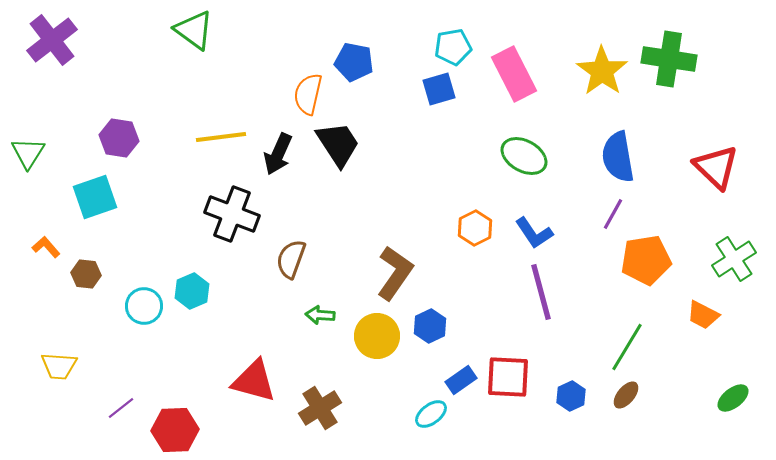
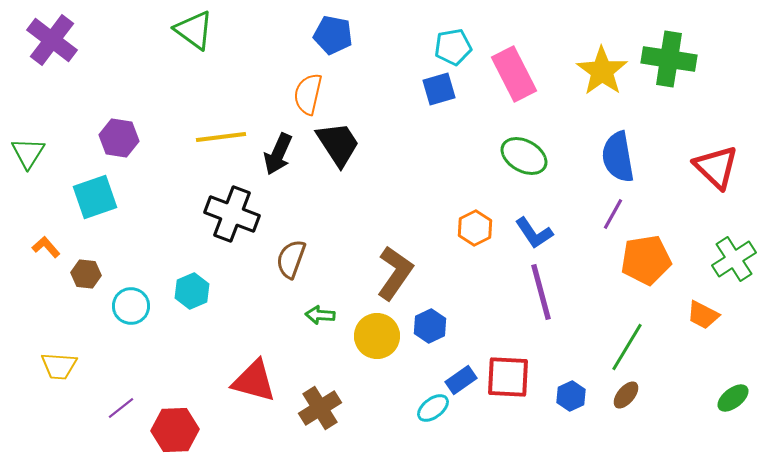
purple cross at (52, 40): rotated 15 degrees counterclockwise
blue pentagon at (354, 62): moved 21 px left, 27 px up
cyan circle at (144, 306): moved 13 px left
cyan ellipse at (431, 414): moved 2 px right, 6 px up
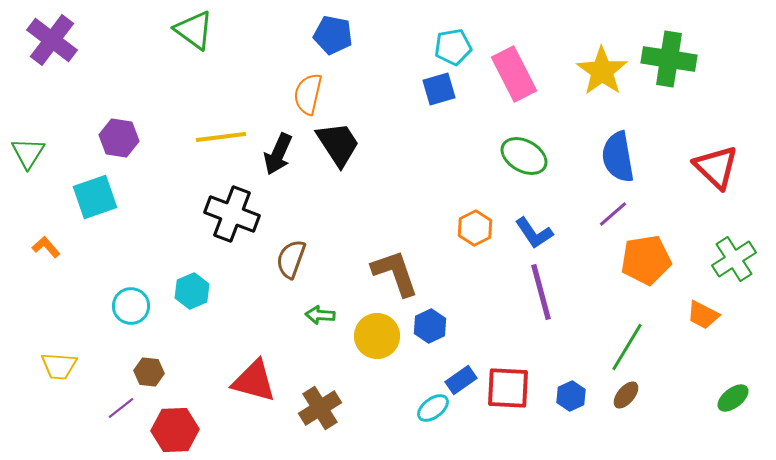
purple line at (613, 214): rotated 20 degrees clockwise
brown L-shape at (395, 273): rotated 54 degrees counterclockwise
brown hexagon at (86, 274): moved 63 px right, 98 px down
red square at (508, 377): moved 11 px down
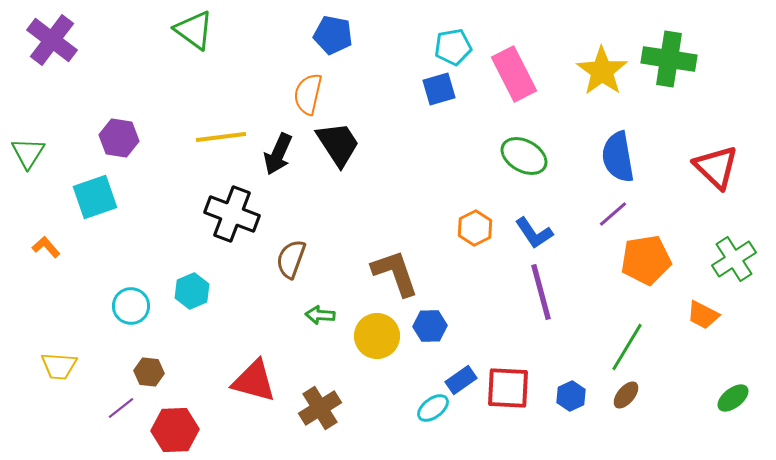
blue hexagon at (430, 326): rotated 24 degrees clockwise
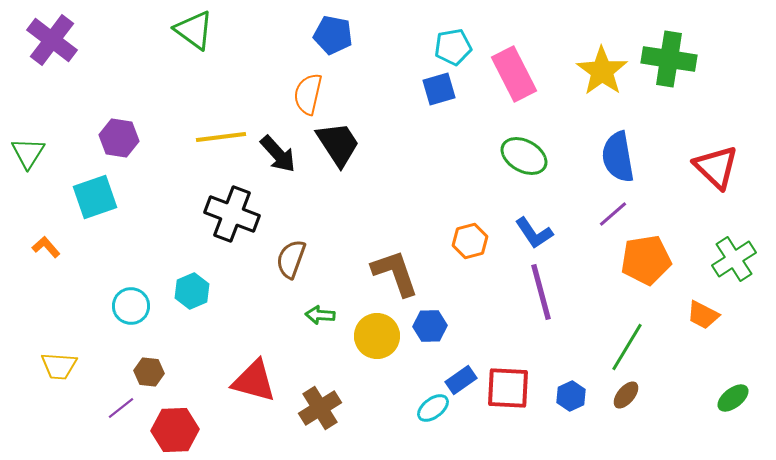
black arrow at (278, 154): rotated 66 degrees counterclockwise
orange hexagon at (475, 228): moved 5 px left, 13 px down; rotated 12 degrees clockwise
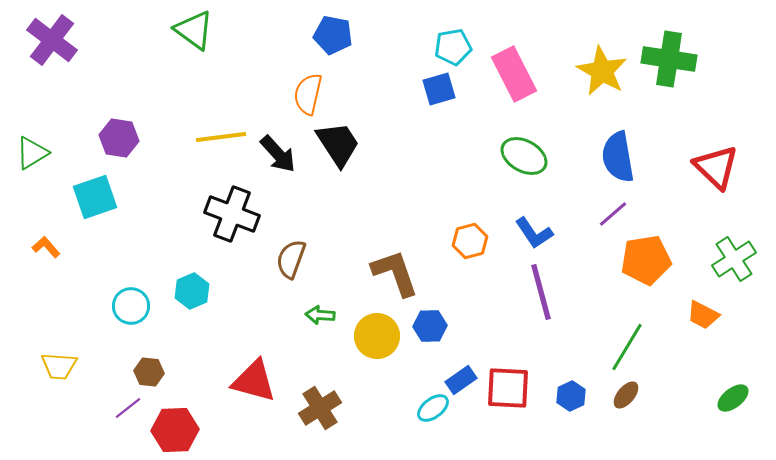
yellow star at (602, 71): rotated 6 degrees counterclockwise
green triangle at (28, 153): moved 4 px right; rotated 27 degrees clockwise
purple line at (121, 408): moved 7 px right
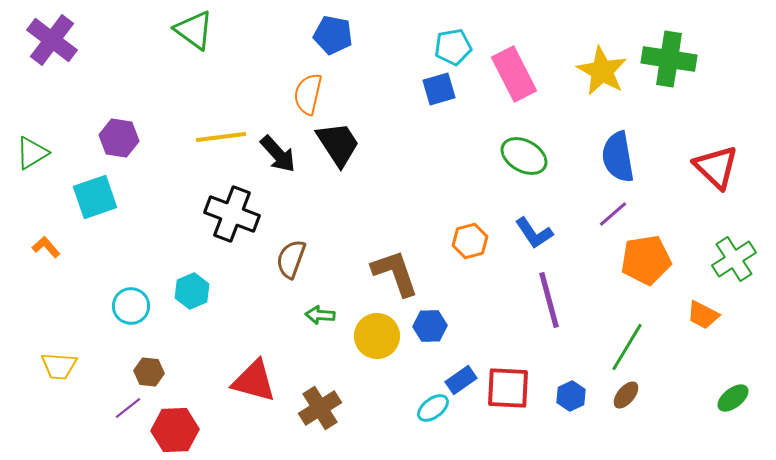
purple line at (541, 292): moved 8 px right, 8 px down
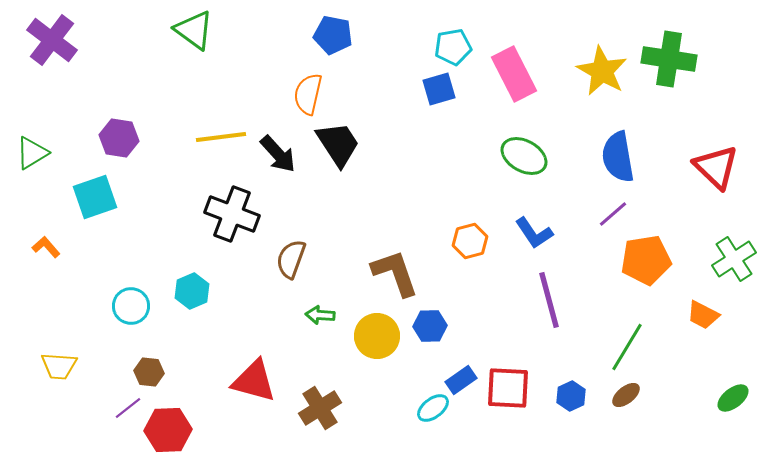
brown ellipse at (626, 395): rotated 12 degrees clockwise
red hexagon at (175, 430): moved 7 px left
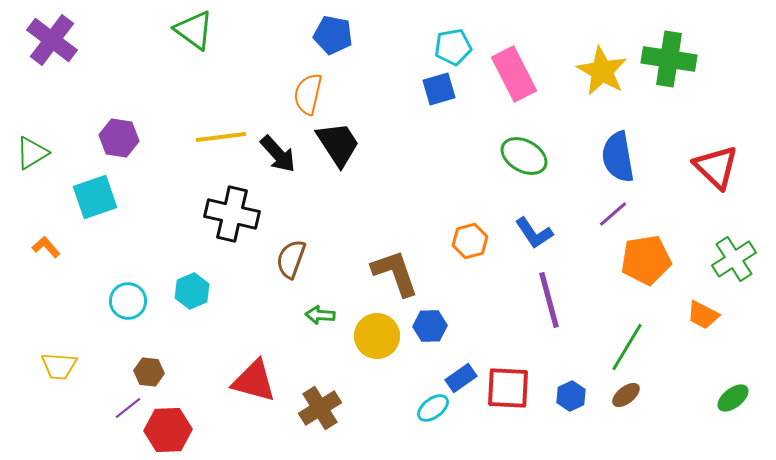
black cross at (232, 214): rotated 8 degrees counterclockwise
cyan circle at (131, 306): moved 3 px left, 5 px up
blue rectangle at (461, 380): moved 2 px up
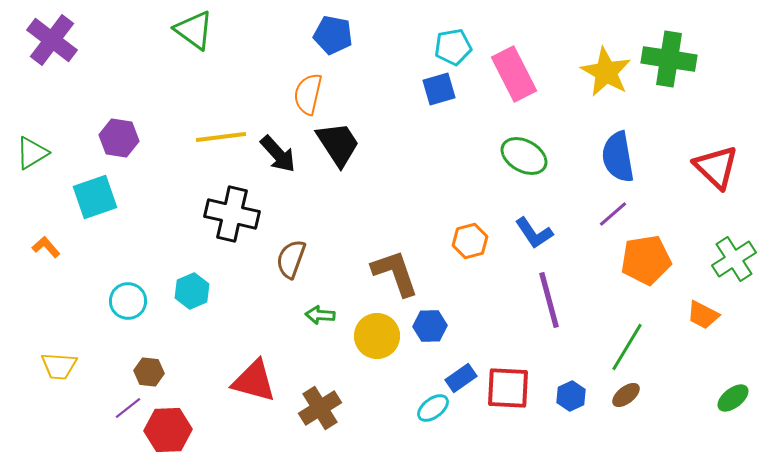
yellow star at (602, 71): moved 4 px right, 1 px down
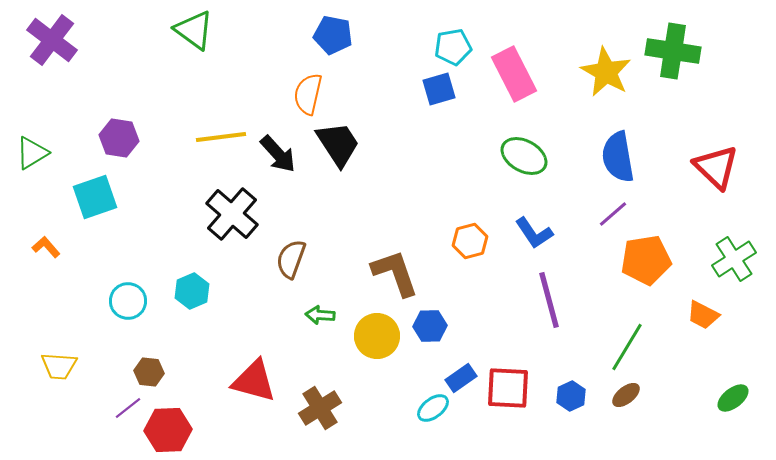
green cross at (669, 59): moved 4 px right, 8 px up
black cross at (232, 214): rotated 28 degrees clockwise
